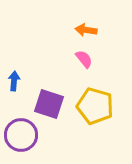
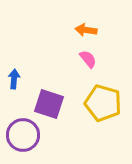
pink semicircle: moved 4 px right
blue arrow: moved 2 px up
yellow pentagon: moved 8 px right, 3 px up
purple circle: moved 2 px right
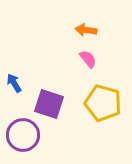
blue arrow: moved 4 px down; rotated 36 degrees counterclockwise
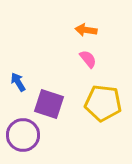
blue arrow: moved 4 px right, 1 px up
yellow pentagon: rotated 9 degrees counterclockwise
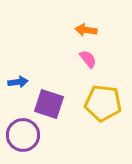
blue arrow: rotated 114 degrees clockwise
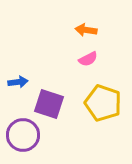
pink semicircle: rotated 102 degrees clockwise
yellow pentagon: rotated 12 degrees clockwise
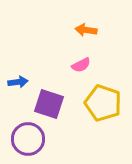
pink semicircle: moved 7 px left, 6 px down
purple circle: moved 5 px right, 4 px down
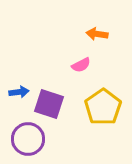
orange arrow: moved 11 px right, 4 px down
blue arrow: moved 1 px right, 10 px down
yellow pentagon: moved 4 px down; rotated 18 degrees clockwise
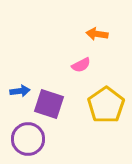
blue arrow: moved 1 px right, 1 px up
yellow pentagon: moved 3 px right, 2 px up
